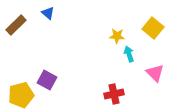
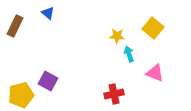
brown rectangle: moved 1 px left, 1 px down; rotated 20 degrees counterclockwise
pink triangle: rotated 24 degrees counterclockwise
purple square: moved 1 px right, 1 px down
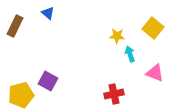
cyan arrow: moved 1 px right
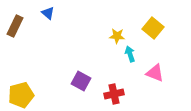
purple square: moved 33 px right
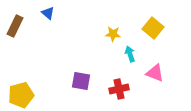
yellow star: moved 4 px left, 2 px up
purple square: rotated 18 degrees counterclockwise
red cross: moved 5 px right, 5 px up
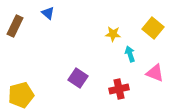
purple square: moved 3 px left, 3 px up; rotated 24 degrees clockwise
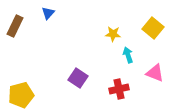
blue triangle: rotated 32 degrees clockwise
cyan arrow: moved 2 px left, 1 px down
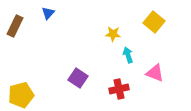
yellow square: moved 1 px right, 6 px up
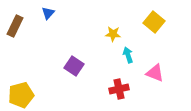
purple square: moved 4 px left, 12 px up
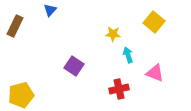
blue triangle: moved 2 px right, 3 px up
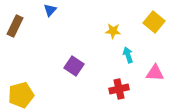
yellow star: moved 3 px up
pink triangle: rotated 18 degrees counterclockwise
